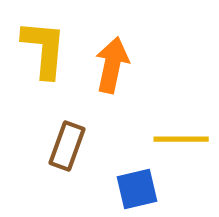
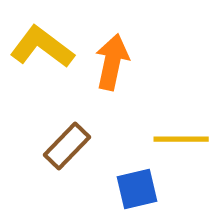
yellow L-shape: moved 2 px left, 2 px up; rotated 58 degrees counterclockwise
orange arrow: moved 3 px up
brown rectangle: rotated 24 degrees clockwise
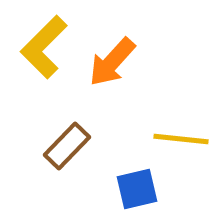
yellow L-shape: moved 2 px right; rotated 82 degrees counterclockwise
orange arrow: rotated 150 degrees counterclockwise
yellow line: rotated 6 degrees clockwise
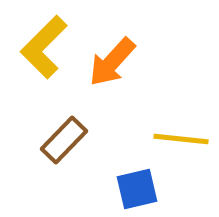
brown rectangle: moved 3 px left, 6 px up
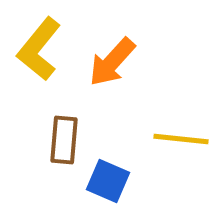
yellow L-shape: moved 5 px left, 2 px down; rotated 6 degrees counterclockwise
brown rectangle: rotated 39 degrees counterclockwise
blue square: moved 29 px left, 8 px up; rotated 36 degrees clockwise
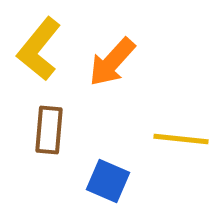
brown rectangle: moved 15 px left, 10 px up
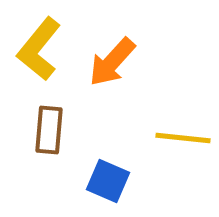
yellow line: moved 2 px right, 1 px up
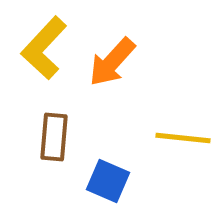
yellow L-shape: moved 5 px right, 1 px up; rotated 4 degrees clockwise
brown rectangle: moved 5 px right, 7 px down
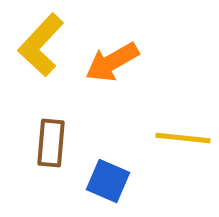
yellow L-shape: moved 3 px left, 3 px up
orange arrow: rotated 18 degrees clockwise
brown rectangle: moved 3 px left, 6 px down
